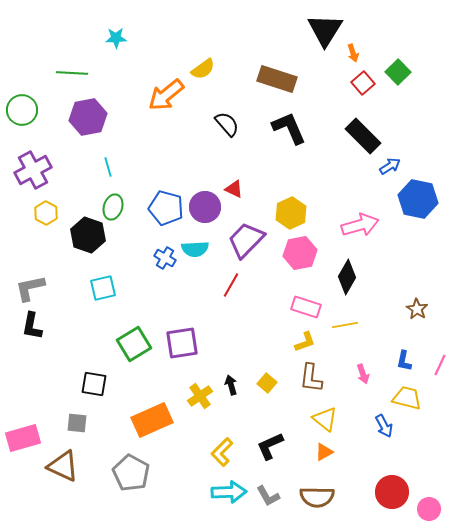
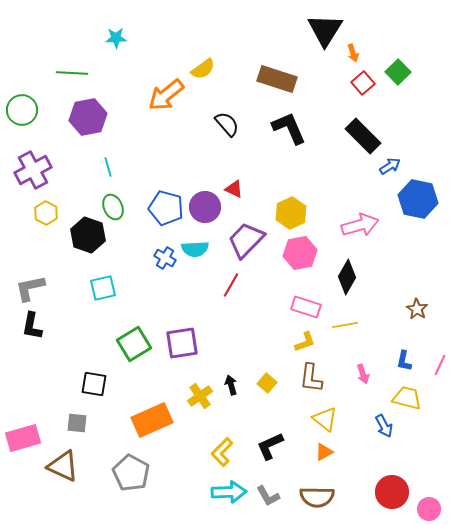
green ellipse at (113, 207): rotated 40 degrees counterclockwise
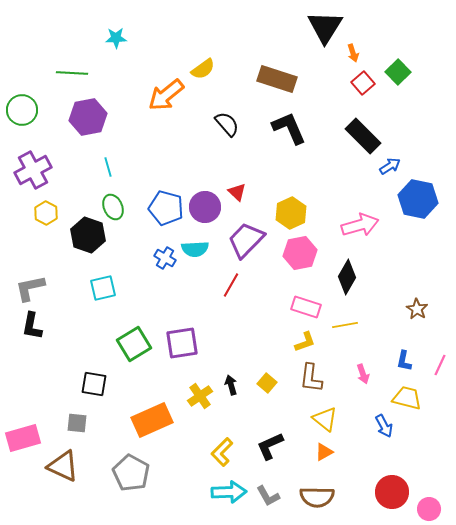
black triangle at (325, 30): moved 3 px up
red triangle at (234, 189): moved 3 px right, 3 px down; rotated 18 degrees clockwise
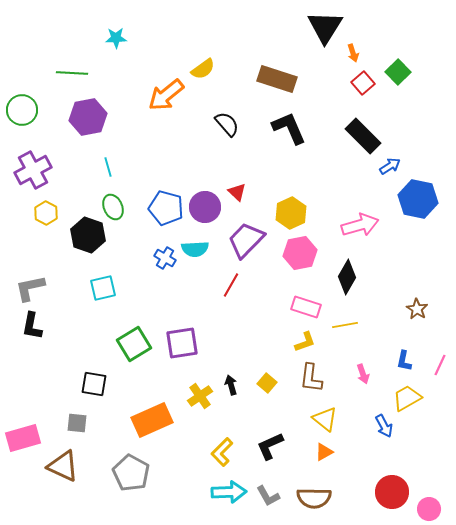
yellow trapezoid at (407, 398): rotated 44 degrees counterclockwise
brown semicircle at (317, 497): moved 3 px left, 1 px down
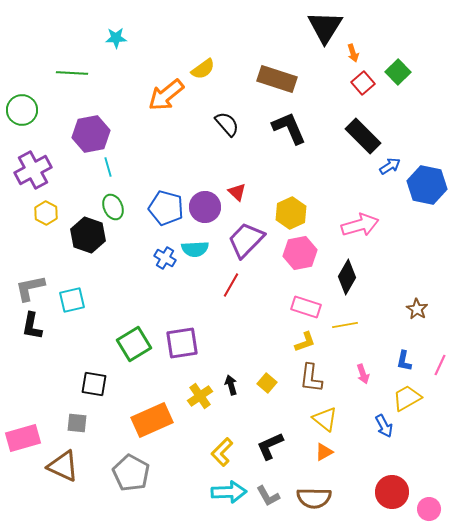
purple hexagon at (88, 117): moved 3 px right, 17 px down
blue hexagon at (418, 199): moved 9 px right, 14 px up
cyan square at (103, 288): moved 31 px left, 12 px down
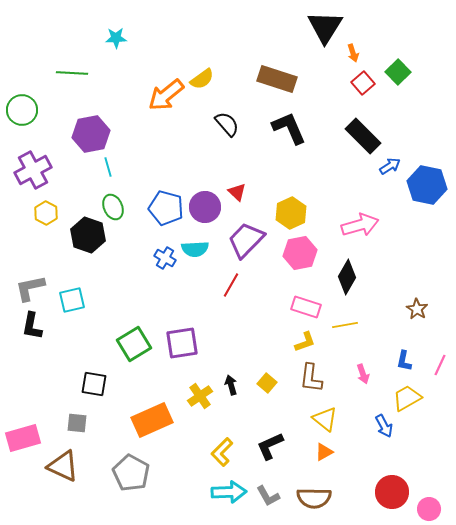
yellow semicircle at (203, 69): moved 1 px left, 10 px down
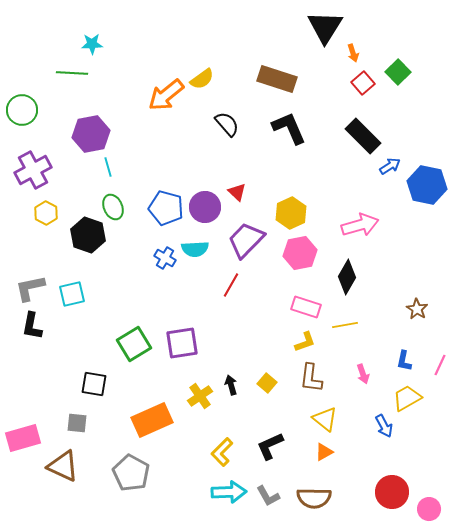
cyan star at (116, 38): moved 24 px left, 6 px down
cyan square at (72, 300): moved 6 px up
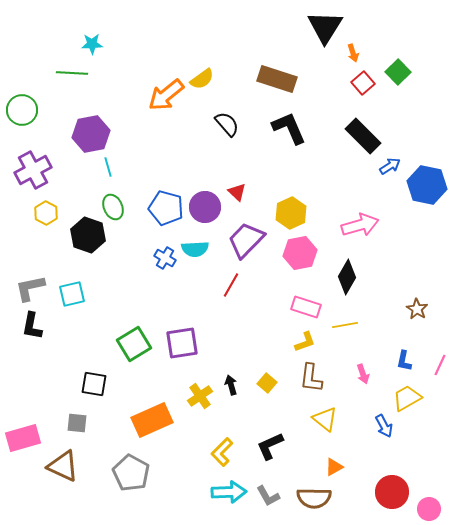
orange triangle at (324, 452): moved 10 px right, 15 px down
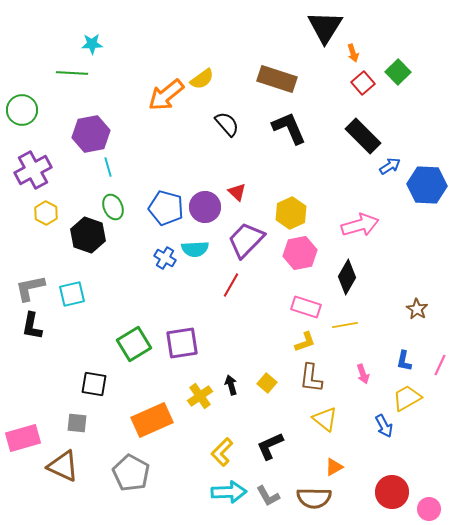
blue hexagon at (427, 185): rotated 9 degrees counterclockwise
